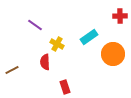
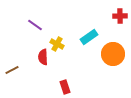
red semicircle: moved 2 px left, 5 px up
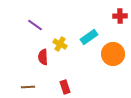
yellow cross: moved 3 px right
brown line: moved 16 px right, 17 px down; rotated 24 degrees clockwise
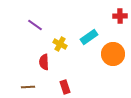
red semicircle: moved 1 px right, 5 px down
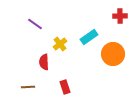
purple line: moved 1 px up
yellow cross: rotated 24 degrees clockwise
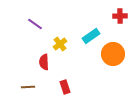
cyan rectangle: moved 2 px right, 1 px up
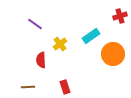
red cross: rotated 16 degrees counterclockwise
red semicircle: moved 3 px left, 2 px up
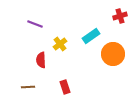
purple line: rotated 14 degrees counterclockwise
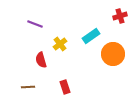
red semicircle: rotated 14 degrees counterclockwise
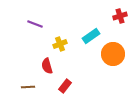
yellow cross: rotated 16 degrees clockwise
red semicircle: moved 6 px right, 6 px down
red rectangle: moved 1 px up; rotated 56 degrees clockwise
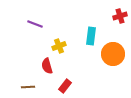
cyan rectangle: rotated 48 degrees counterclockwise
yellow cross: moved 1 px left, 2 px down
